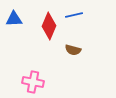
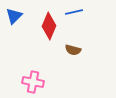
blue line: moved 3 px up
blue triangle: moved 3 px up; rotated 42 degrees counterclockwise
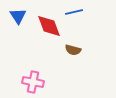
blue triangle: moved 4 px right; rotated 18 degrees counterclockwise
red diamond: rotated 44 degrees counterclockwise
